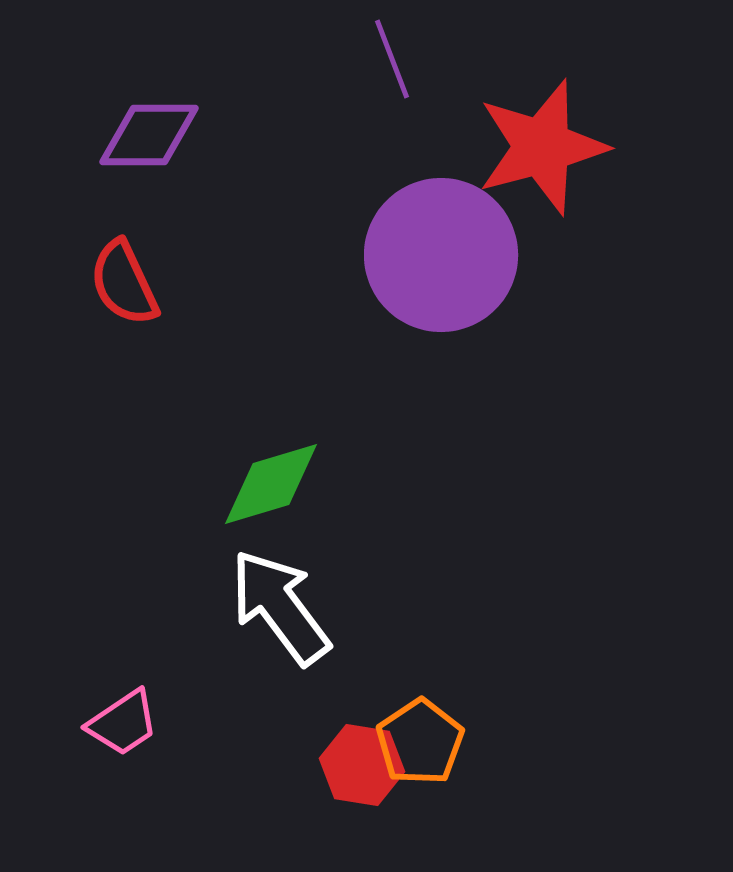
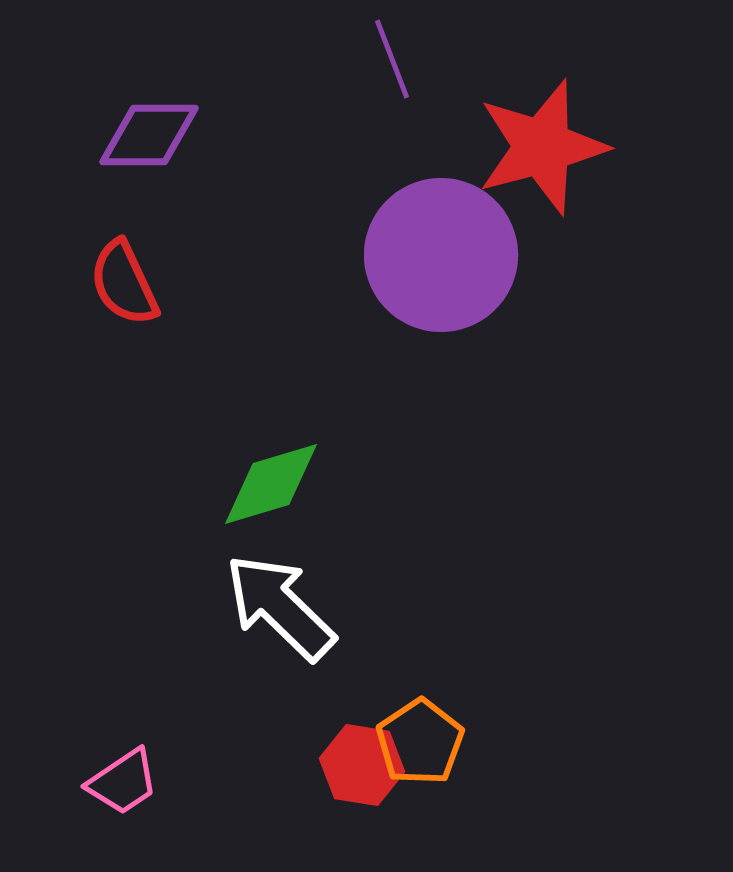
white arrow: rotated 9 degrees counterclockwise
pink trapezoid: moved 59 px down
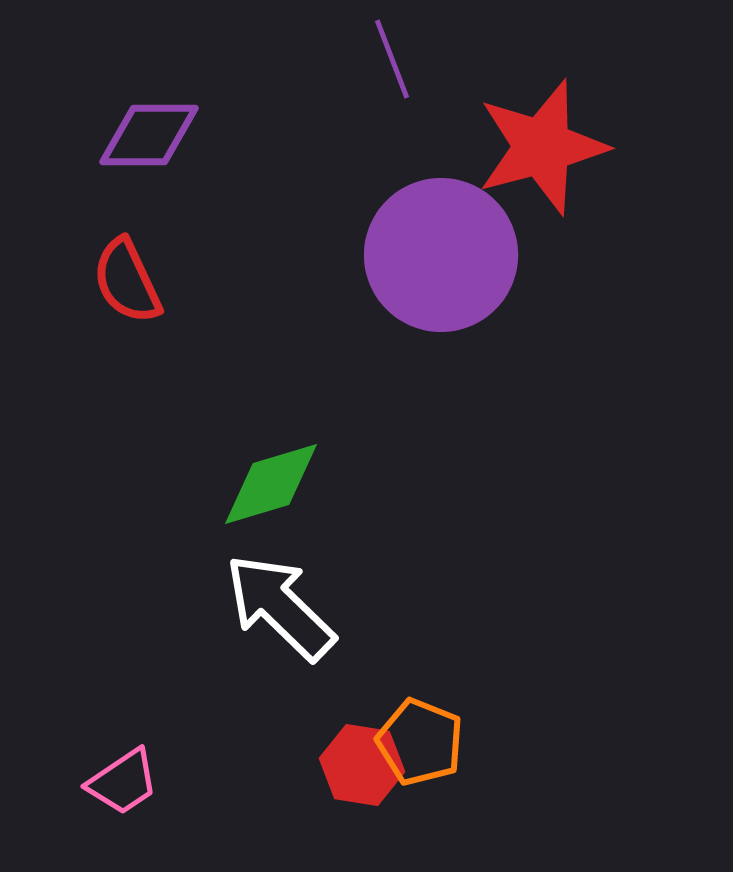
red semicircle: moved 3 px right, 2 px up
orange pentagon: rotated 16 degrees counterclockwise
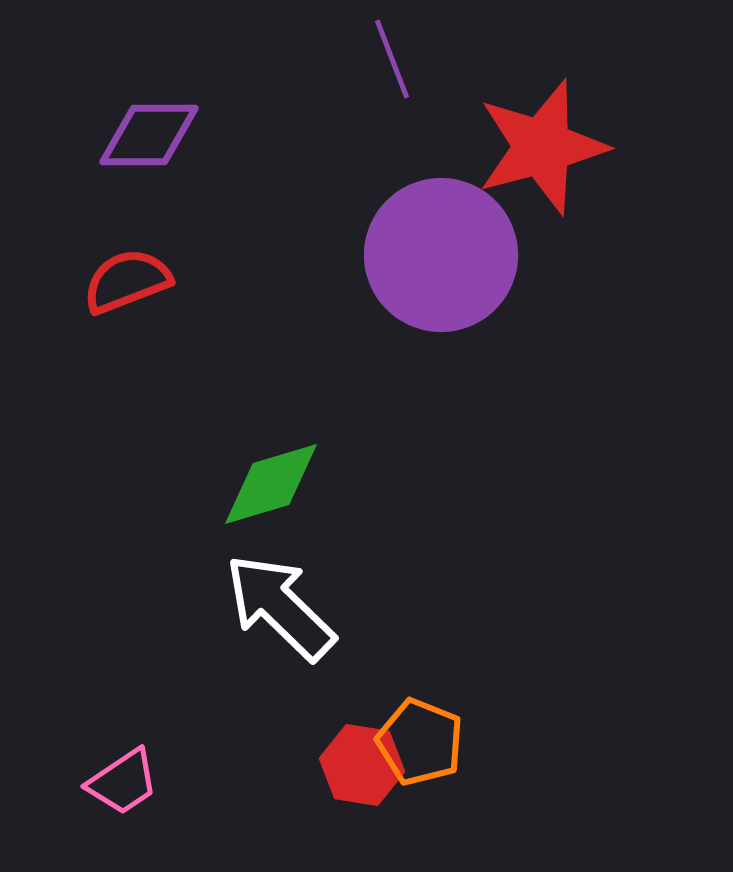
red semicircle: rotated 94 degrees clockwise
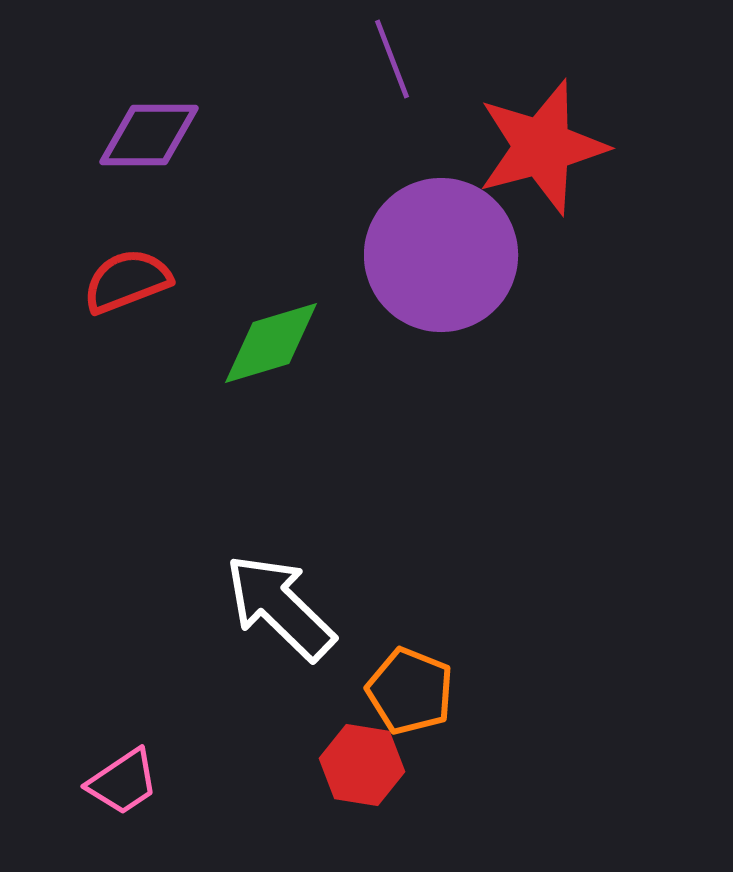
green diamond: moved 141 px up
orange pentagon: moved 10 px left, 51 px up
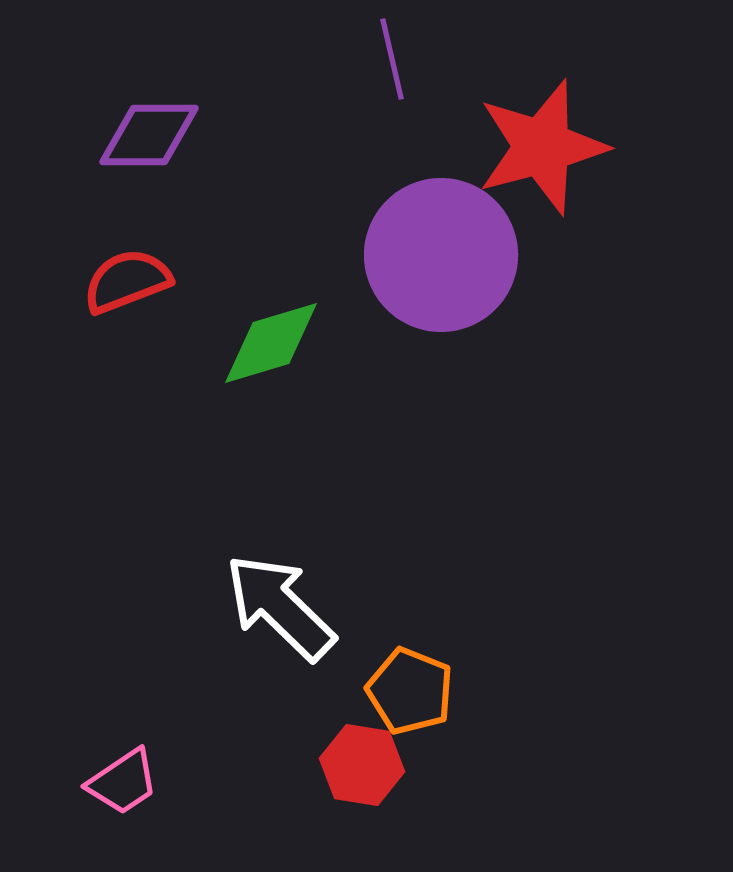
purple line: rotated 8 degrees clockwise
